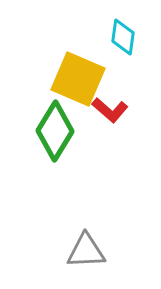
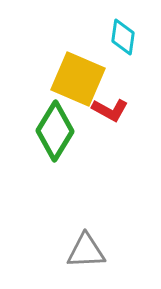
red L-shape: rotated 12 degrees counterclockwise
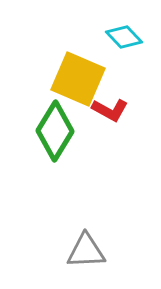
cyan diamond: moved 1 px right; rotated 51 degrees counterclockwise
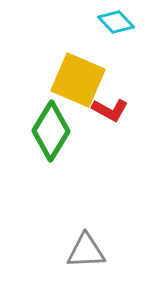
cyan diamond: moved 8 px left, 15 px up
yellow square: moved 1 px down
green diamond: moved 4 px left
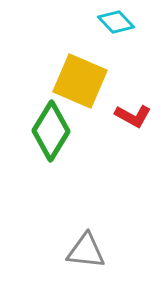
yellow square: moved 2 px right, 1 px down
red L-shape: moved 23 px right, 6 px down
gray triangle: rotated 9 degrees clockwise
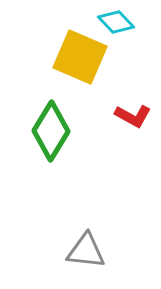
yellow square: moved 24 px up
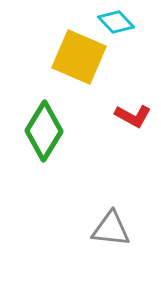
yellow square: moved 1 px left
green diamond: moved 7 px left
gray triangle: moved 25 px right, 22 px up
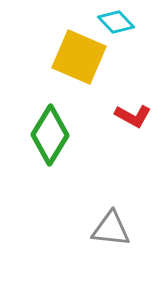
green diamond: moved 6 px right, 4 px down
